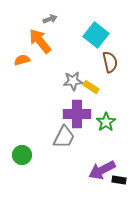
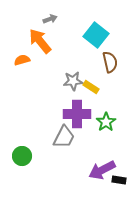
green circle: moved 1 px down
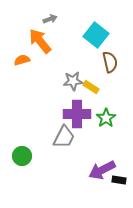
green star: moved 4 px up
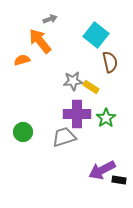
gray trapezoid: rotated 135 degrees counterclockwise
green circle: moved 1 px right, 24 px up
